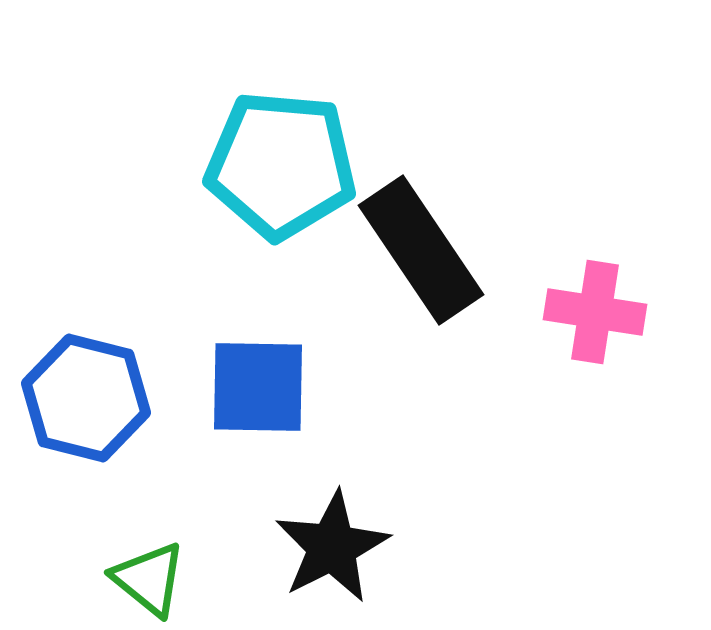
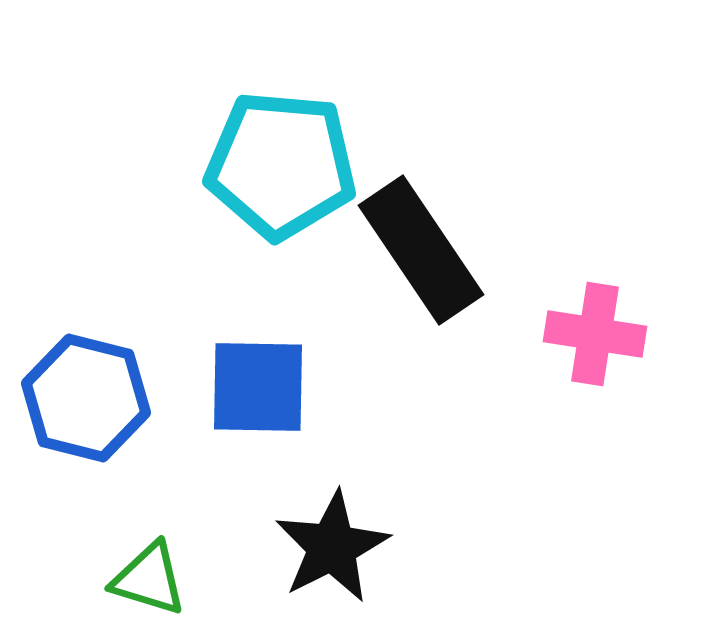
pink cross: moved 22 px down
green triangle: rotated 22 degrees counterclockwise
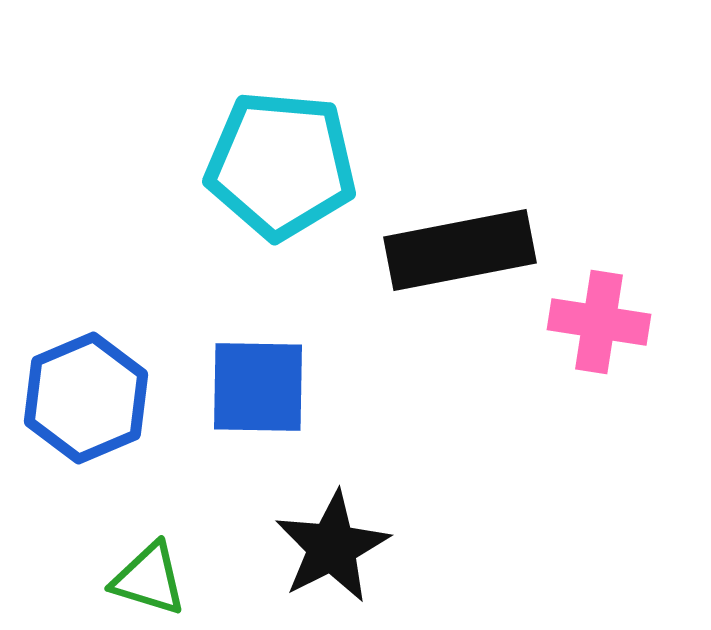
black rectangle: moved 39 px right; rotated 67 degrees counterclockwise
pink cross: moved 4 px right, 12 px up
blue hexagon: rotated 23 degrees clockwise
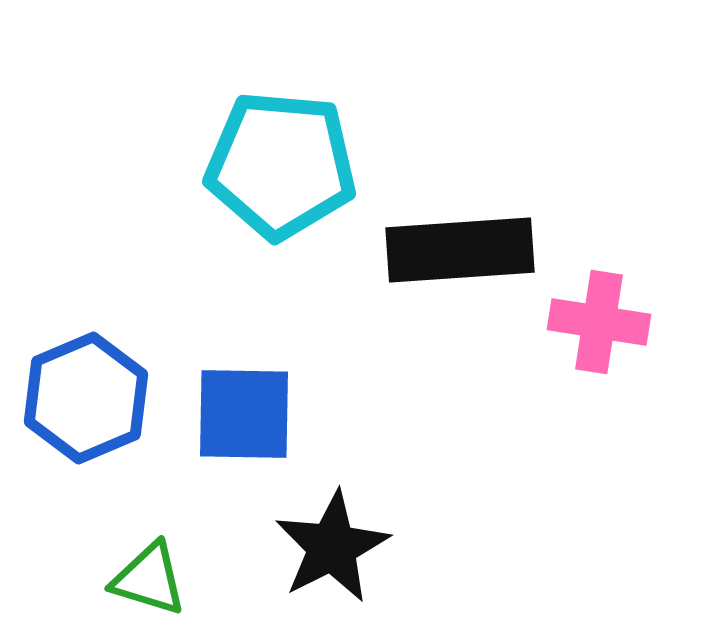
black rectangle: rotated 7 degrees clockwise
blue square: moved 14 px left, 27 px down
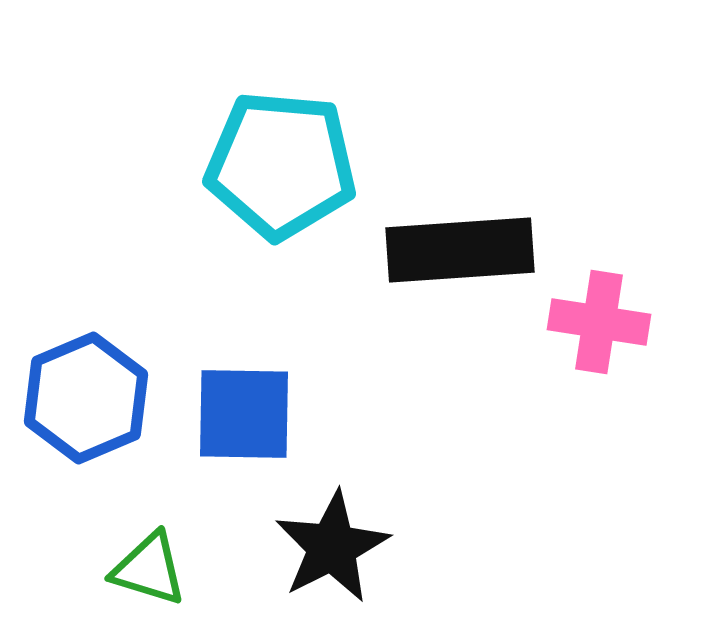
green triangle: moved 10 px up
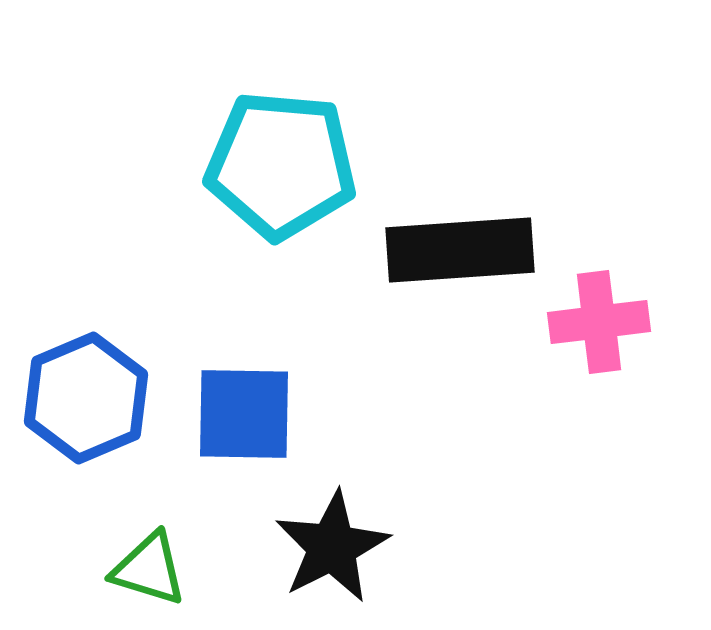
pink cross: rotated 16 degrees counterclockwise
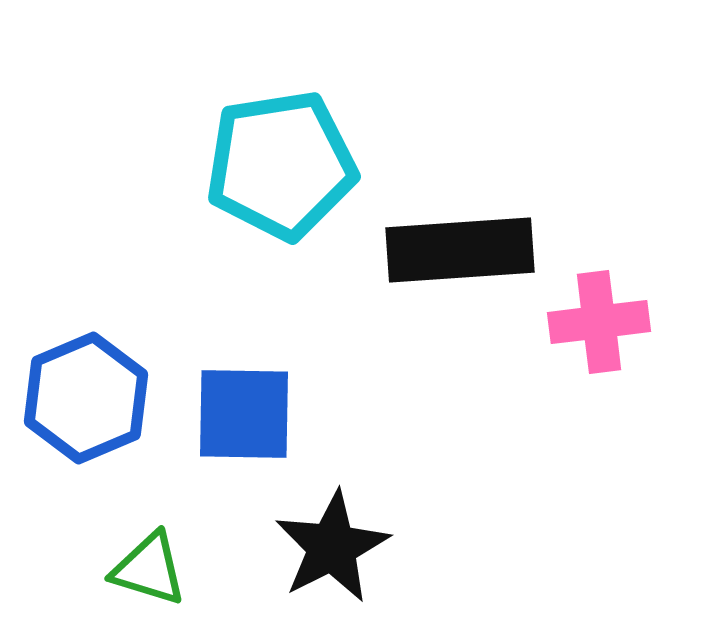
cyan pentagon: rotated 14 degrees counterclockwise
